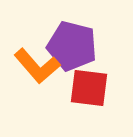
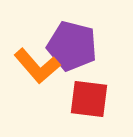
red square: moved 11 px down
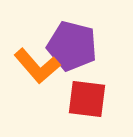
red square: moved 2 px left
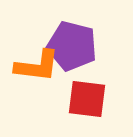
orange L-shape: rotated 42 degrees counterclockwise
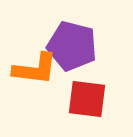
orange L-shape: moved 2 px left, 3 px down
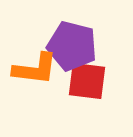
red square: moved 18 px up
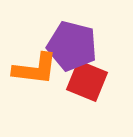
red square: rotated 15 degrees clockwise
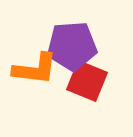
purple pentagon: rotated 18 degrees counterclockwise
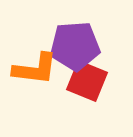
purple pentagon: moved 3 px right
